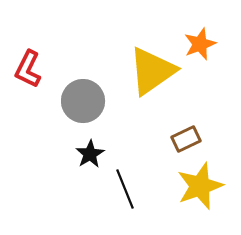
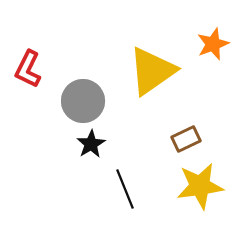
orange star: moved 13 px right
black star: moved 1 px right, 10 px up
yellow star: rotated 12 degrees clockwise
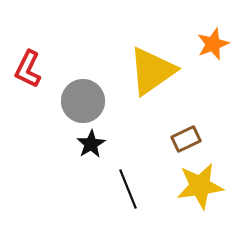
black line: moved 3 px right
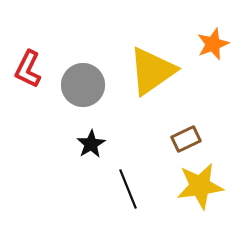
gray circle: moved 16 px up
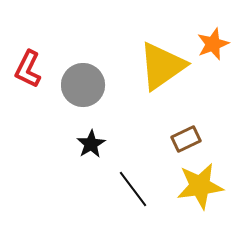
yellow triangle: moved 10 px right, 5 px up
black line: moved 5 px right; rotated 15 degrees counterclockwise
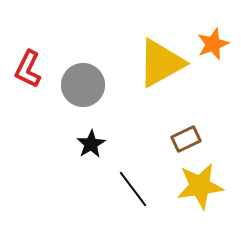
yellow triangle: moved 1 px left, 3 px up; rotated 6 degrees clockwise
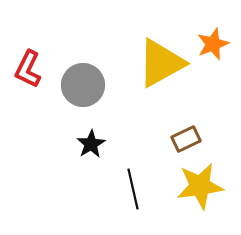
black line: rotated 24 degrees clockwise
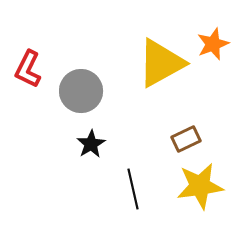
gray circle: moved 2 px left, 6 px down
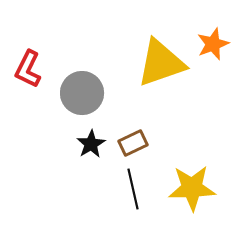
yellow triangle: rotated 10 degrees clockwise
gray circle: moved 1 px right, 2 px down
brown rectangle: moved 53 px left, 4 px down
yellow star: moved 8 px left, 2 px down; rotated 6 degrees clockwise
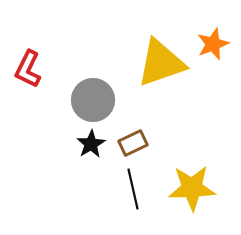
gray circle: moved 11 px right, 7 px down
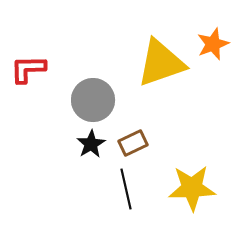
red L-shape: rotated 63 degrees clockwise
black line: moved 7 px left
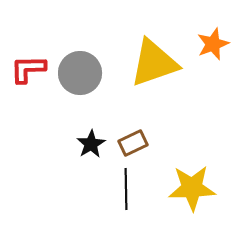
yellow triangle: moved 7 px left
gray circle: moved 13 px left, 27 px up
black line: rotated 12 degrees clockwise
